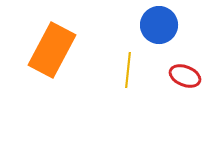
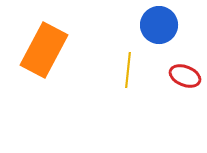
orange rectangle: moved 8 px left
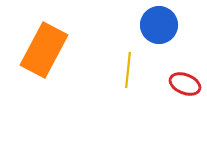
red ellipse: moved 8 px down
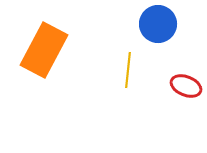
blue circle: moved 1 px left, 1 px up
red ellipse: moved 1 px right, 2 px down
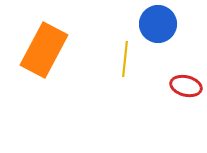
yellow line: moved 3 px left, 11 px up
red ellipse: rotated 8 degrees counterclockwise
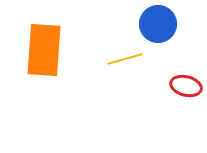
orange rectangle: rotated 24 degrees counterclockwise
yellow line: rotated 68 degrees clockwise
